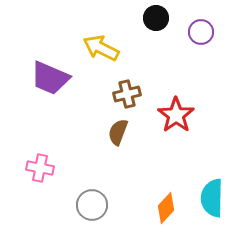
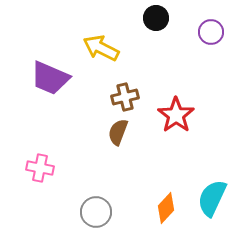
purple circle: moved 10 px right
brown cross: moved 2 px left, 3 px down
cyan semicircle: rotated 24 degrees clockwise
gray circle: moved 4 px right, 7 px down
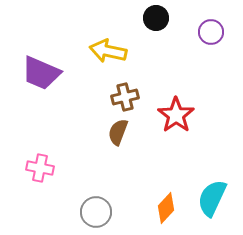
yellow arrow: moved 7 px right, 3 px down; rotated 15 degrees counterclockwise
purple trapezoid: moved 9 px left, 5 px up
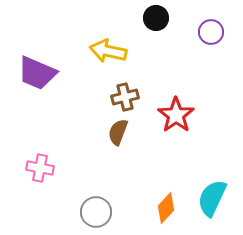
purple trapezoid: moved 4 px left
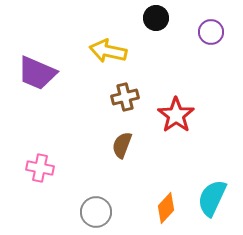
brown semicircle: moved 4 px right, 13 px down
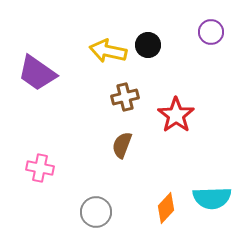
black circle: moved 8 px left, 27 px down
purple trapezoid: rotated 12 degrees clockwise
cyan semicircle: rotated 117 degrees counterclockwise
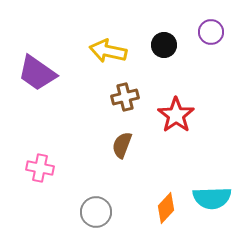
black circle: moved 16 px right
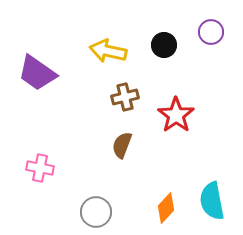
cyan semicircle: moved 3 px down; rotated 81 degrees clockwise
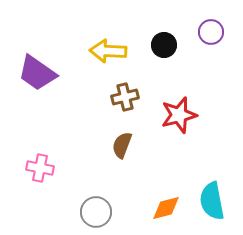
yellow arrow: rotated 9 degrees counterclockwise
red star: moved 3 px right; rotated 21 degrees clockwise
orange diamond: rotated 32 degrees clockwise
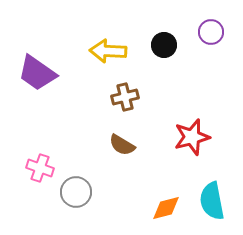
red star: moved 13 px right, 22 px down
brown semicircle: rotated 80 degrees counterclockwise
pink cross: rotated 8 degrees clockwise
gray circle: moved 20 px left, 20 px up
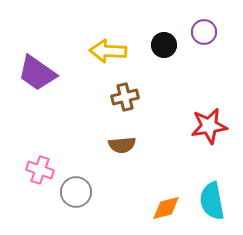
purple circle: moved 7 px left
red star: moved 17 px right, 11 px up; rotated 6 degrees clockwise
brown semicircle: rotated 36 degrees counterclockwise
pink cross: moved 2 px down
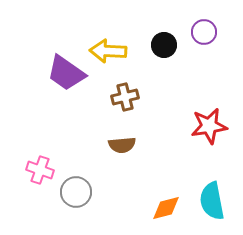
purple trapezoid: moved 29 px right
